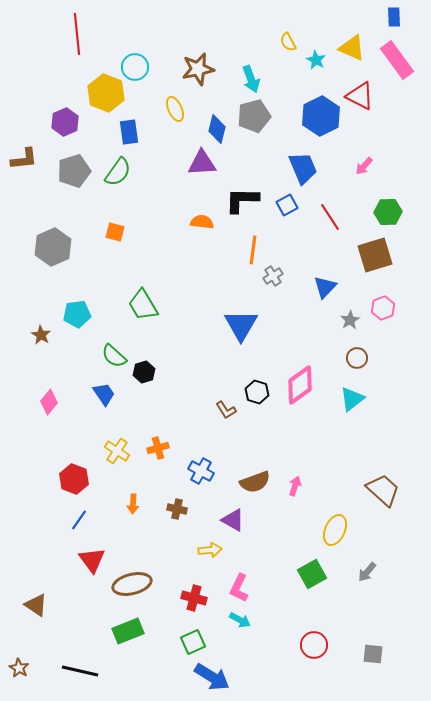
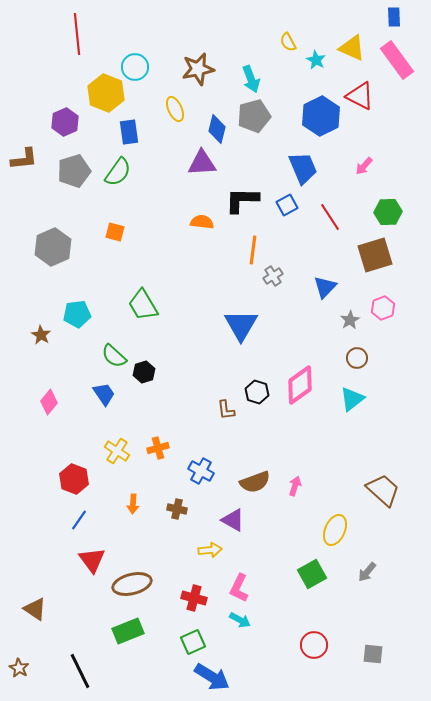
brown L-shape at (226, 410): rotated 25 degrees clockwise
brown triangle at (36, 605): moved 1 px left, 4 px down
black line at (80, 671): rotated 51 degrees clockwise
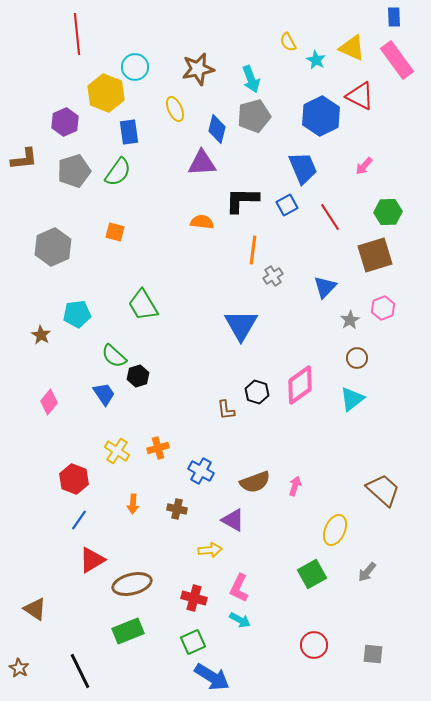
black hexagon at (144, 372): moved 6 px left, 4 px down
red triangle at (92, 560): rotated 36 degrees clockwise
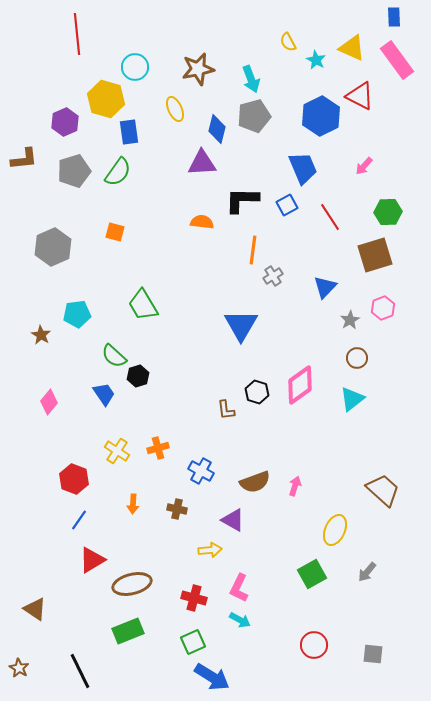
yellow hexagon at (106, 93): moved 6 px down; rotated 6 degrees counterclockwise
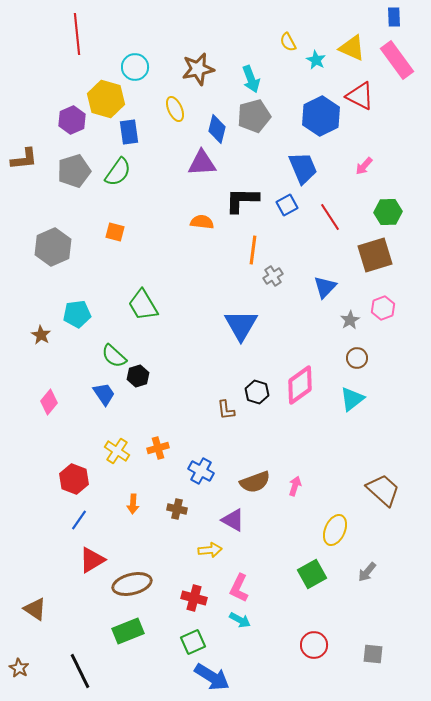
purple hexagon at (65, 122): moved 7 px right, 2 px up
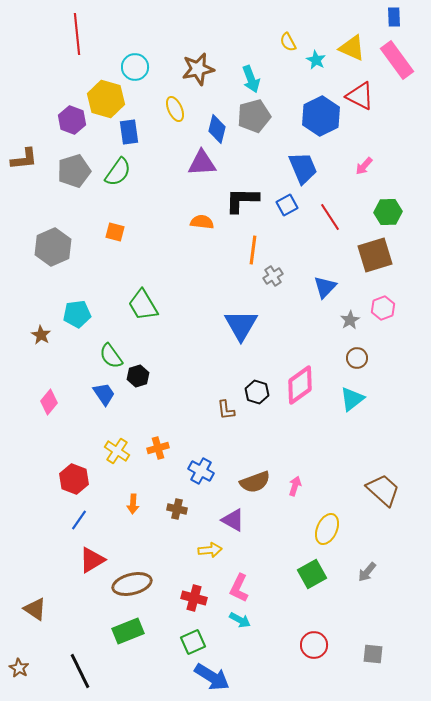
purple hexagon at (72, 120): rotated 16 degrees counterclockwise
green semicircle at (114, 356): moved 3 px left; rotated 12 degrees clockwise
yellow ellipse at (335, 530): moved 8 px left, 1 px up
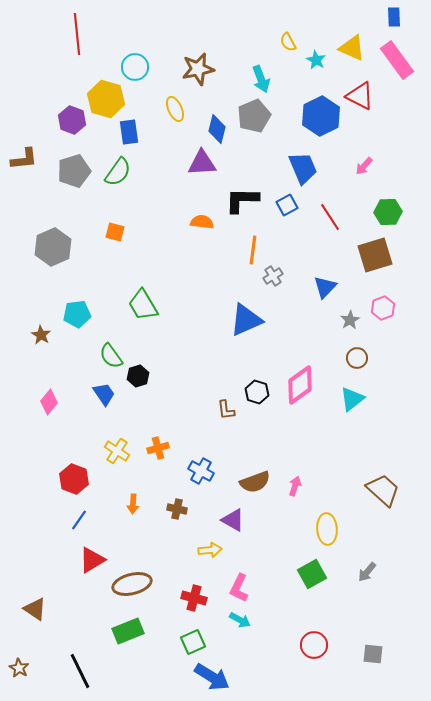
cyan arrow at (251, 79): moved 10 px right
gray pentagon at (254, 116): rotated 8 degrees counterclockwise
blue triangle at (241, 325): moved 5 px right, 5 px up; rotated 36 degrees clockwise
yellow ellipse at (327, 529): rotated 28 degrees counterclockwise
